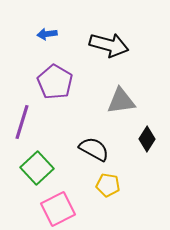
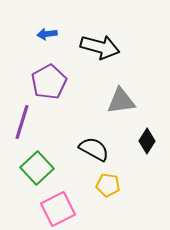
black arrow: moved 9 px left, 2 px down
purple pentagon: moved 6 px left; rotated 12 degrees clockwise
black diamond: moved 2 px down
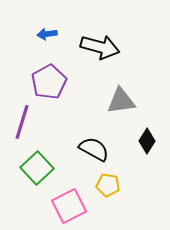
pink square: moved 11 px right, 3 px up
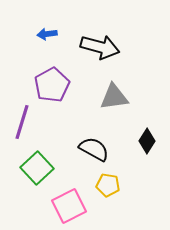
purple pentagon: moved 3 px right, 3 px down
gray triangle: moved 7 px left, 4 px up
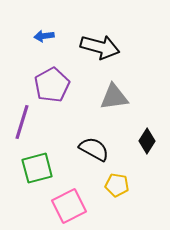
blue arrow: moved 3 px left, 2 px down
green square: rotated 28 degrees clockwise
yellow pentagon: moved 9 px right
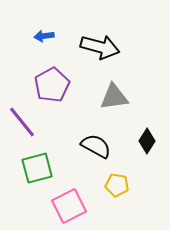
purple line: rotated 56 degrees counterclockwise
black semicircle: moved 2 px right, 3 px up
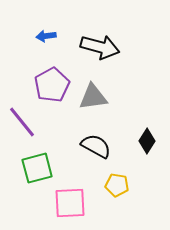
blue arrow: moved 2 px right
gray triangle: moved 21 px left
pink square: moved 1 px right, 3 px up; rotated 24 degrees clockwise
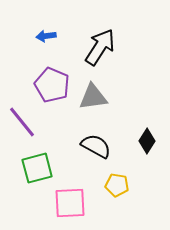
black arrow: rotated 72 degrees counterclockwise
purple pentagon: rotated 20 degrees counterclockwise
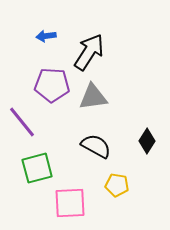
black arrow: moved 11 px left, 5 px down
purple pentagon: rotated 20 degrees counterclockwise
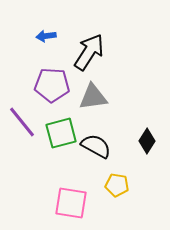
green square: moved 24 px right, 35 px up
pink square: moved 1 px right; rotated 12 degrees clockwise
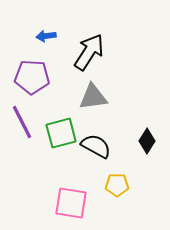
purple pentagon: moved 20 px left, 8 px up
purple line: rotated 12 degrees clockwise
yellow pentagon: rotated 10 degrees counterclockwise
